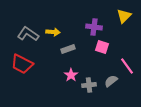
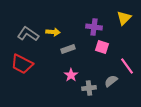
yellow triangle: moved 2 px down
gray cross: moved 3 px down
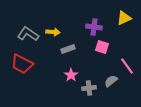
yellow triangle: rotated 21 degrees clockwise
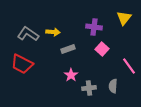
yellow triangle: rotated 28 degrees counterclockwise
pink square: moved 2 px down; rotated 24 degrees clockwise
pink line: moved 2 px right
gray semicircle: moved 2 px right, 5 px down; rotated 48 degrees counterclockwise
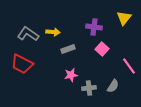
pink star: rotated 24 degrees clockwise
gray semicircle: rotated 152 degrees counterclockwise
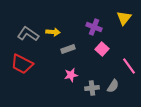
purple cross: rotated 14 degrees clockwise
gray cross: moved 3 px right
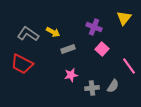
yellow arrow: rotated 24 degrees clockwise
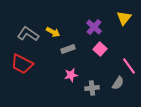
purple cross: rotated 21 degrees clockwise
pink square: moved 2 px left
gray semicircle: moved 5 px right, 3 px up
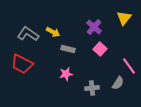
gray rectangle: rotated 32 degrees clockwise
pink star: moved 5 px left, 1 px up
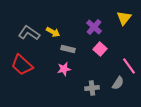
gray L-shape: moved 1 px right, 1 px up
red trapezoid: moved 1 px down; rotated 15 degrees clockwise
pink star: moved 2 px left, 5 px up
